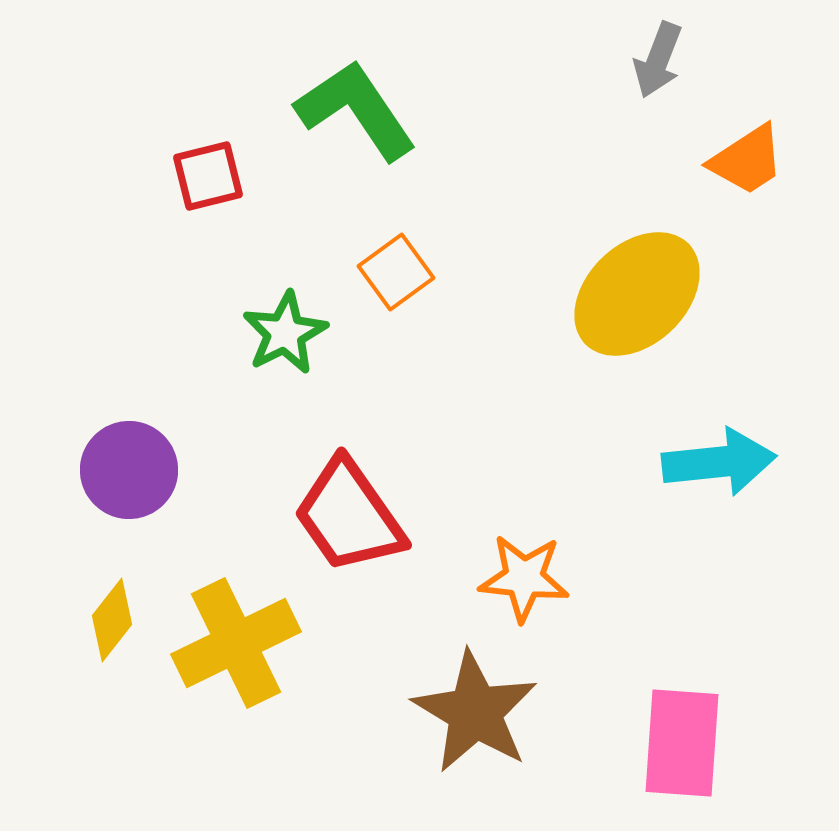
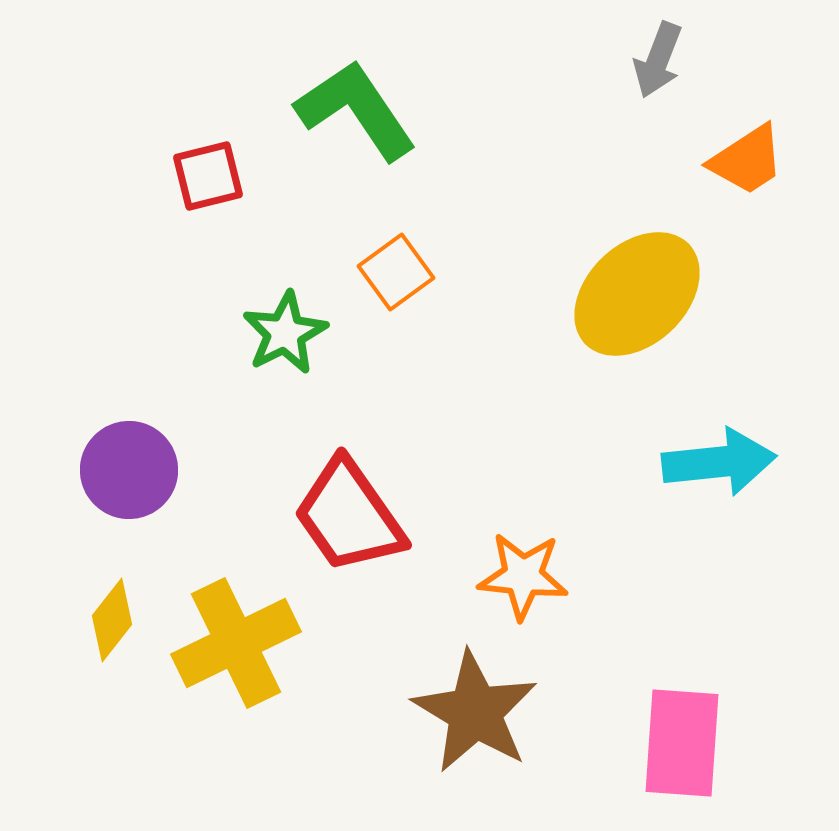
orange star: moved 1 px left, 2 px up
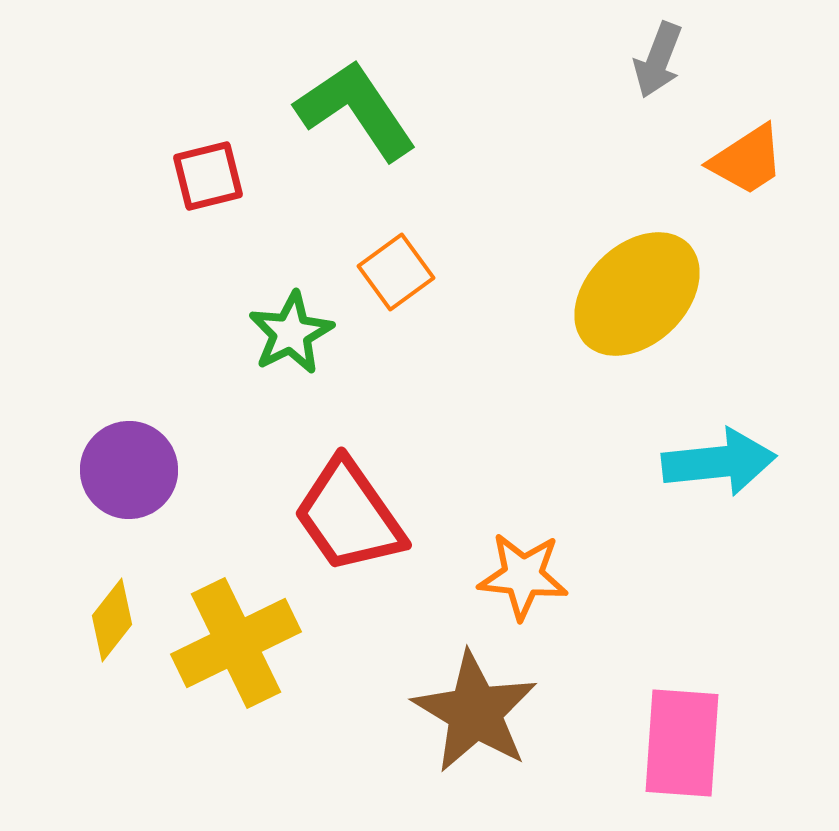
green star: moved 6 px right
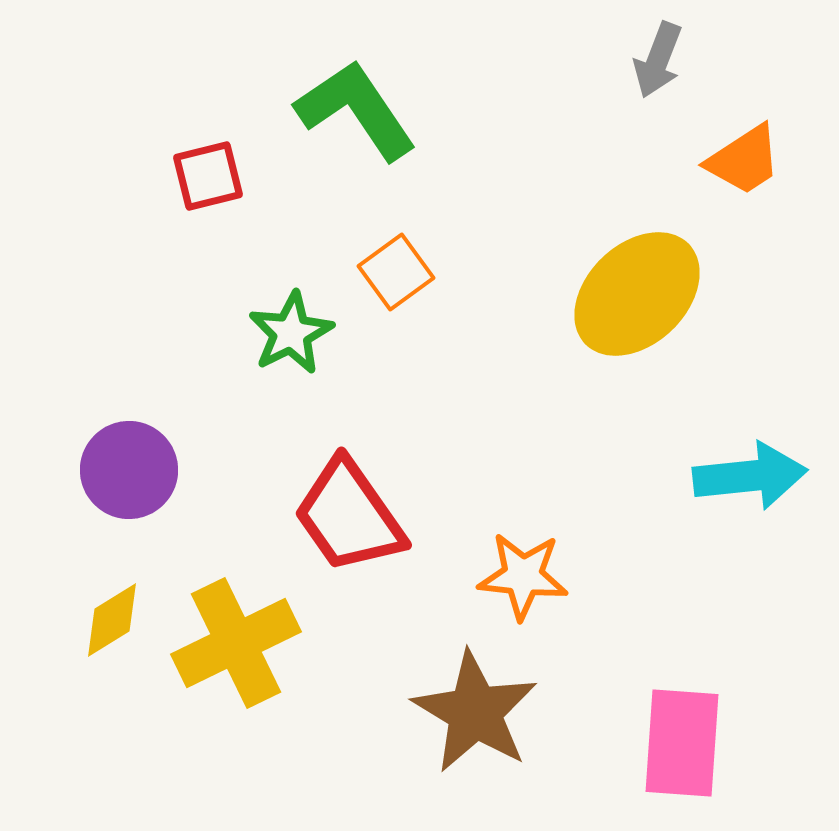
orange trapezoid: moved 3 px left
cyan arrow: moved 31 px right, 14 px down
yellow diamond: rotated 20 degrees clockwise
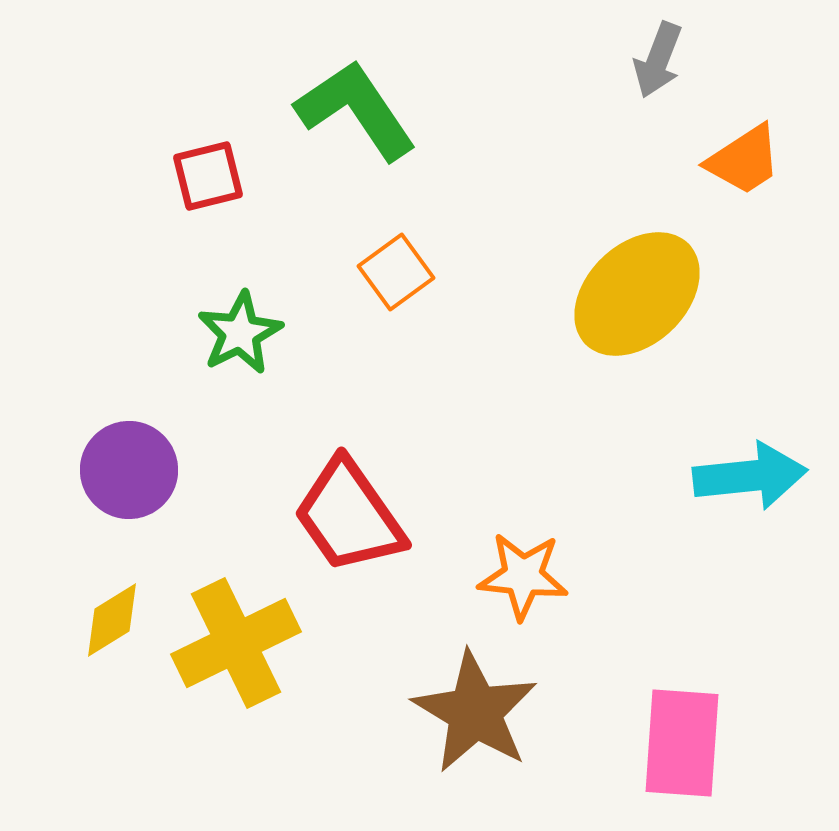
green star: moved 51 px left
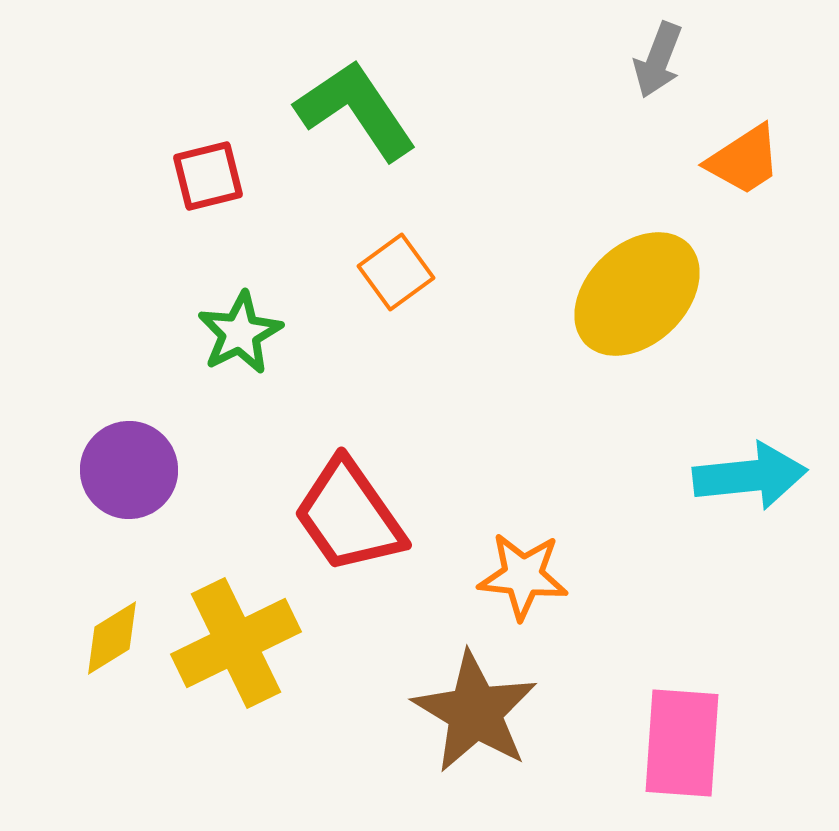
yellow diamond: moved 18 px down
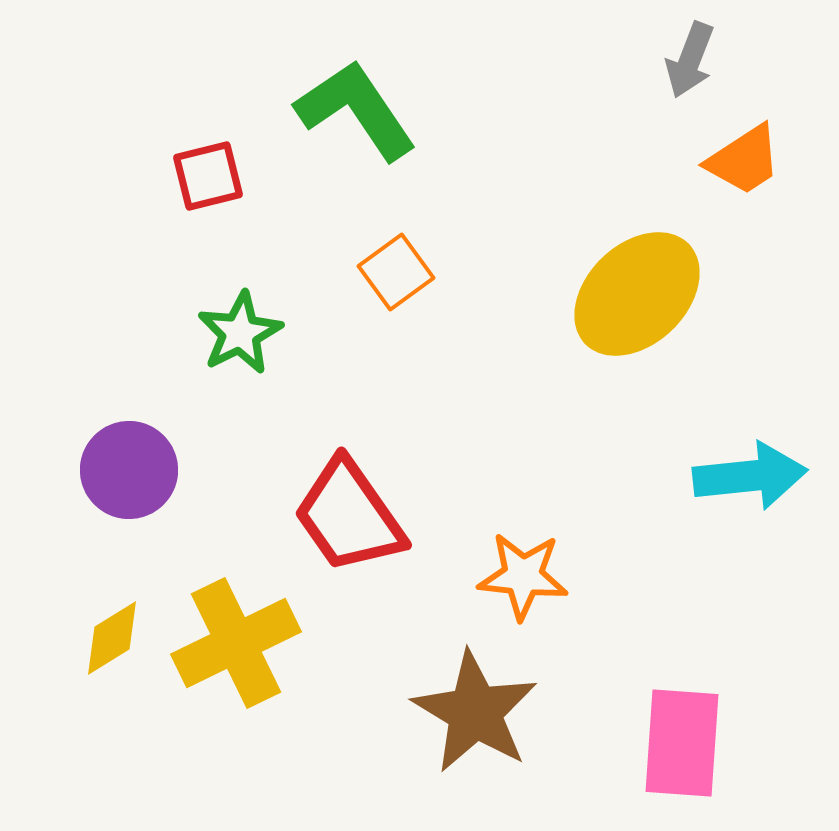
gray arrow: moved 32 px right
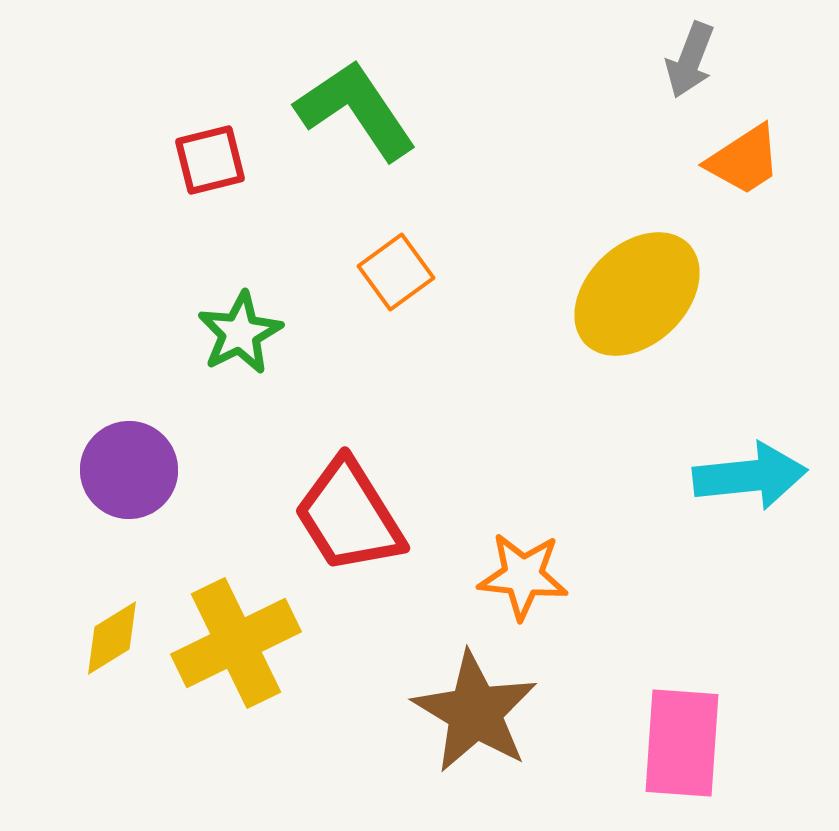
red square: moved 2 px right, 16 px up
red trapezoid: rotated 3 degrees clockwise
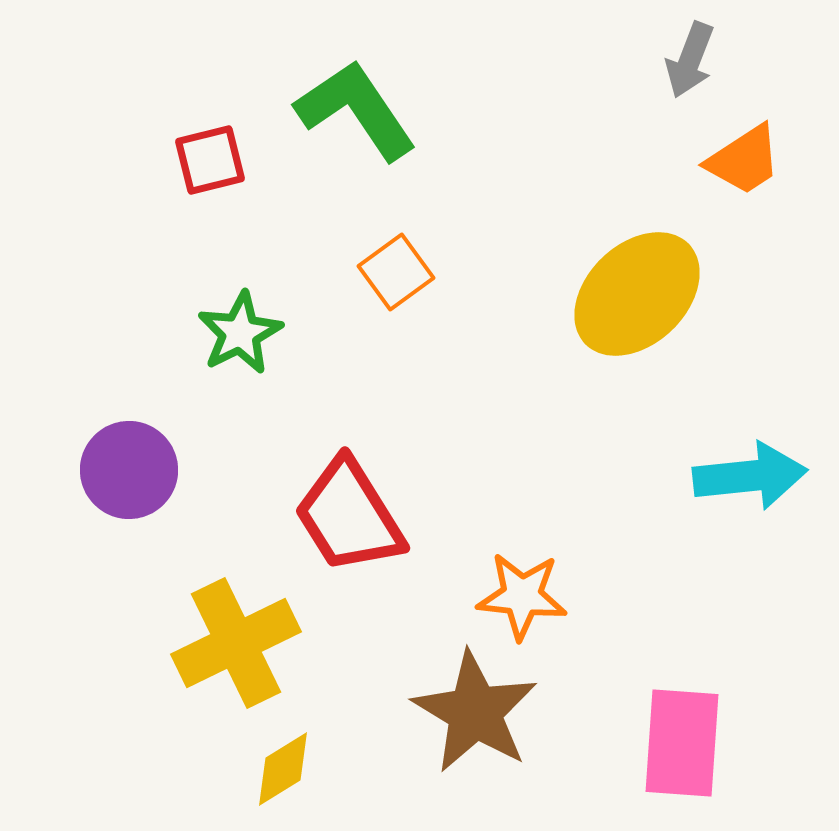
orange star: moved 1 px left, 20 px down
yellow diamond: moved 171 px right, 131 px down
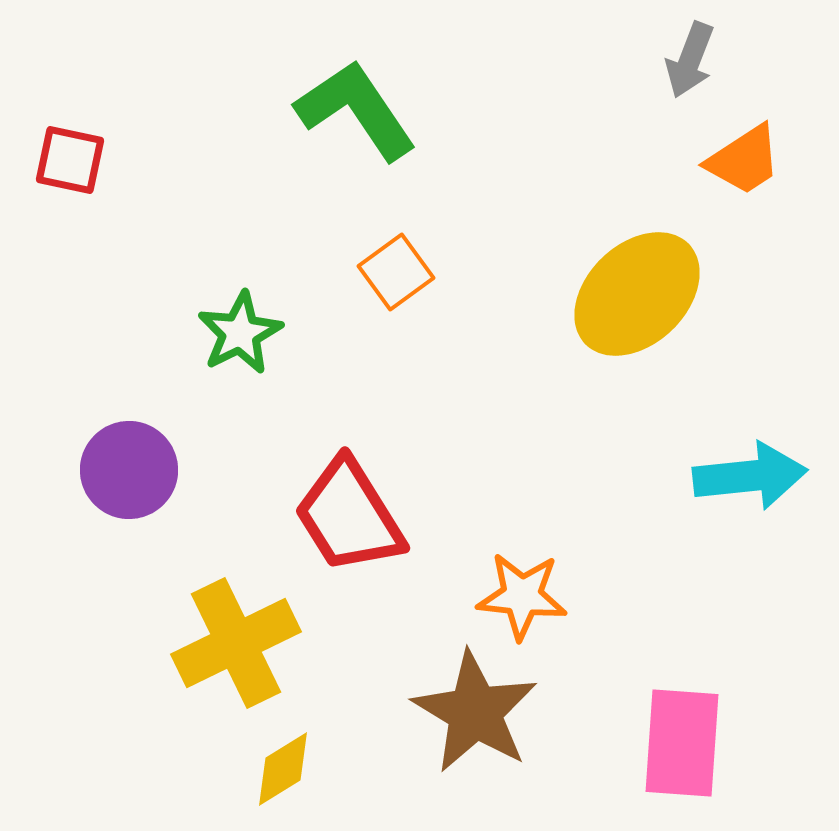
red square: moved 140 px left; rotated 26 degrees clockwise
